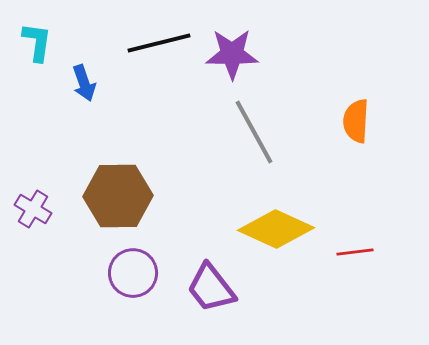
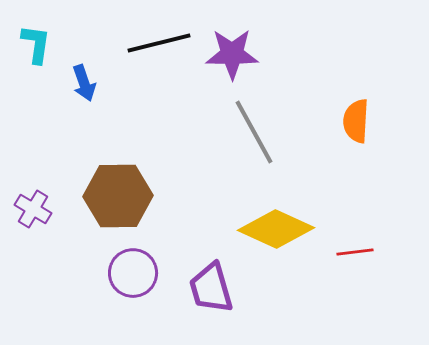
cyan L-shape: moved 1 px left, 2 px down
purple trapezoid: rotated 22 degrees clockwise
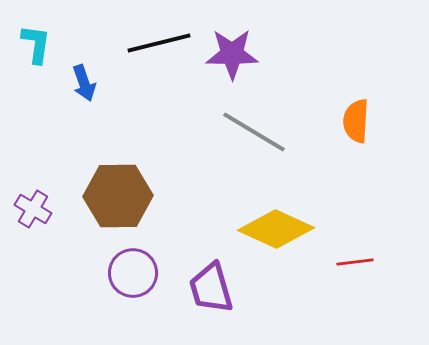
gray line: rotated 30 degrees counterclockwise
red line: moved 10 px down
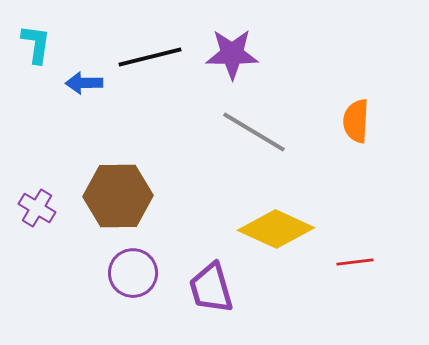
black line: moved 9 px left, 14 px down
blue arrow: rotated 108 degrees clockwise
purple cross: moved 4 px right, 1 px up
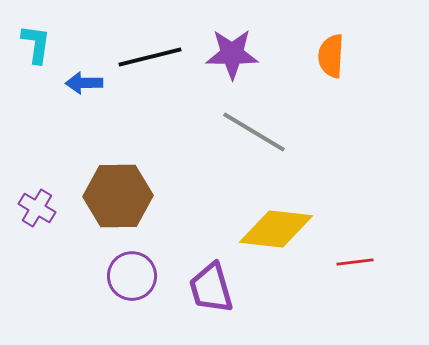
orange semicircle: moved 25 px left, 65 px up
yellow diamond: rotated 18 degrees counterclockwise
purple circle: moved 1 px left, 3 px down
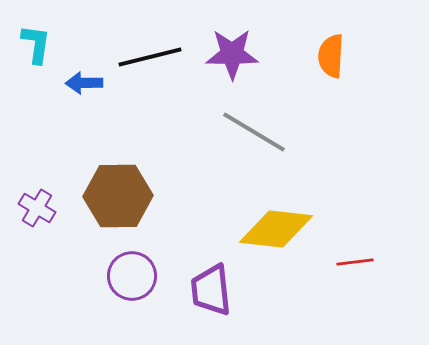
purple trapezoid: moved 2 px down; rotated 10 degrees clockwise
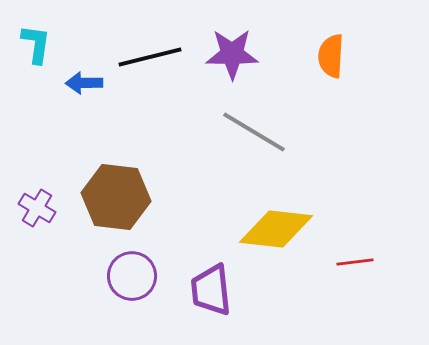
brown hexagon: moved 2 px left, 1 px down; rotated 8 degrees clockwise
